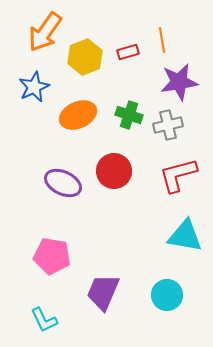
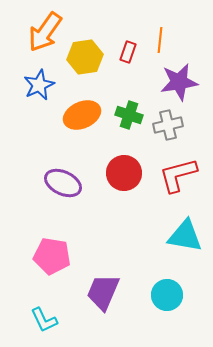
orange line: moved 2 px left; rotated 15 degrees clockwise
red rectangle: rotated 55 degrees counterclockwise
yellow hexagon: rotated 12 degrees clockwise
blue star: moved 5 px right, 2 px up
orange ellipse: moved 4 px right
red circle: moved 10 px right, 2 px down
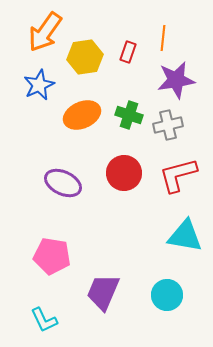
orange line: moved 3 px right, 2 px up
purple star: moved 3 px left, 2 px up
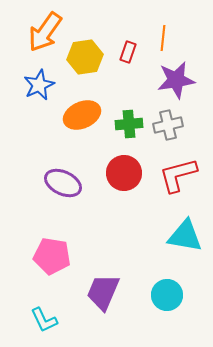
green cross: moved 9 px down; rotated 24 degrees counterclockwise
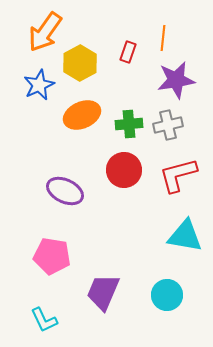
yellow hexagon: moved 5 px left, 6 px down; rotated 20 degrees counterclockwise
red circle: moved 3 px up
purple ellipse: moved 2 px right, 8 px down
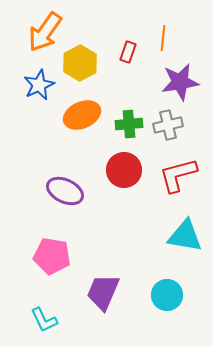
purple star: moved 4 px right, 2 px down
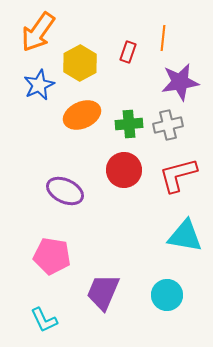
orange arrow: moved 7 px left
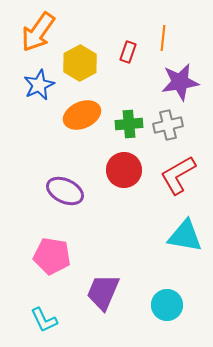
red L-shape: rotated 15 degrees counterclockwise
cyan circle: moved 10 px down
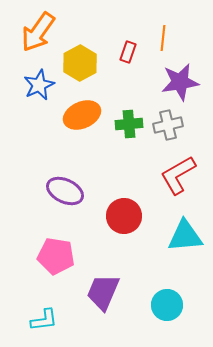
red circle: moved 46 px down
cyan triangle: rotated 15 degrees counterclockwise
pink pentagon: moved 4 px right
cyan L-shape: rotated 72 degrees counterclockwise
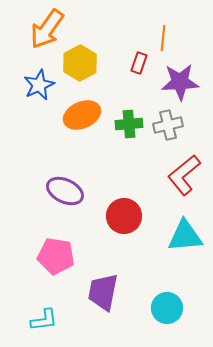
orange arrow: moved 9 px right, 3 px up
red rectangle: moved 11 px right, 11 px down
purple star: rotated 6 degrees clockwise
red L-shape: moved 6 px right; rotated 9 degrees counterclockwise
purple trapezoid: rotated 12 degrees counterclockwise
cyan circle: moved 3 px down
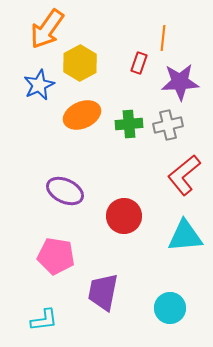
cyan circle: moved 3 px right
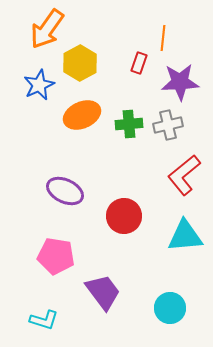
purple trapezoid: rotated 132 degrees clockwise
cyan L-shape: rotated 24 degrees clockwise
